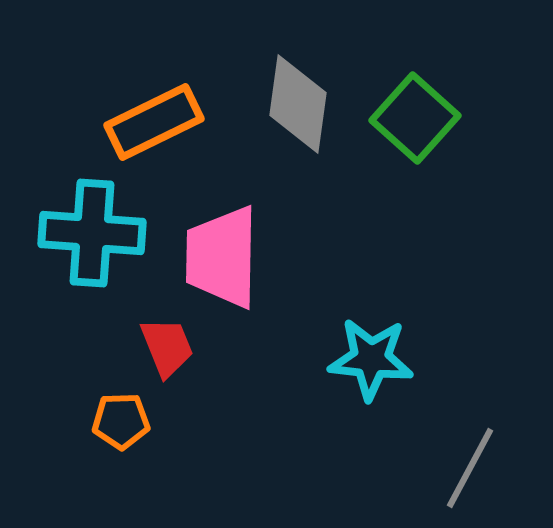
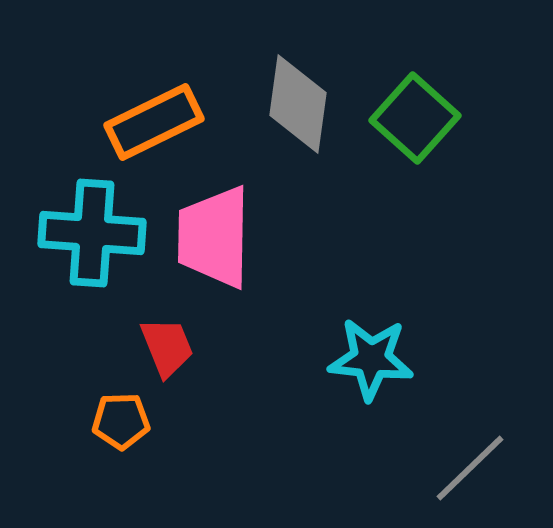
pink trapezoid: moved 8 px left, 20 px up
gray line: rotated 18 degrees clockwise
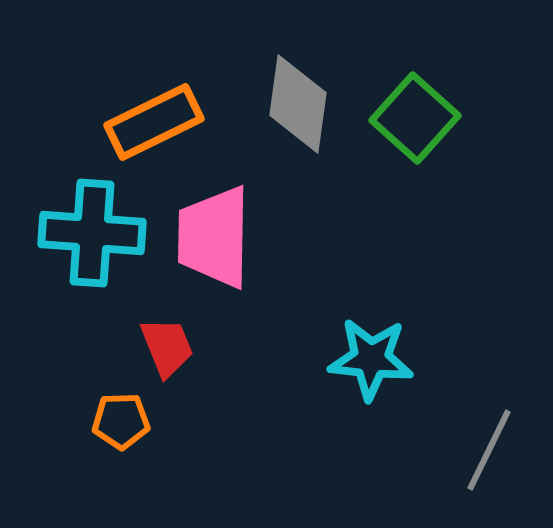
gray line: moved 19 px right, 18 px up; rotated 20 degrees counterclockwise
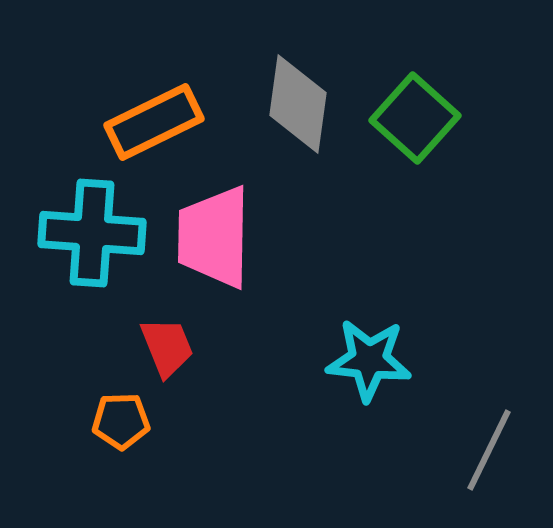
cyan star: moved 2 px left, 1 px down
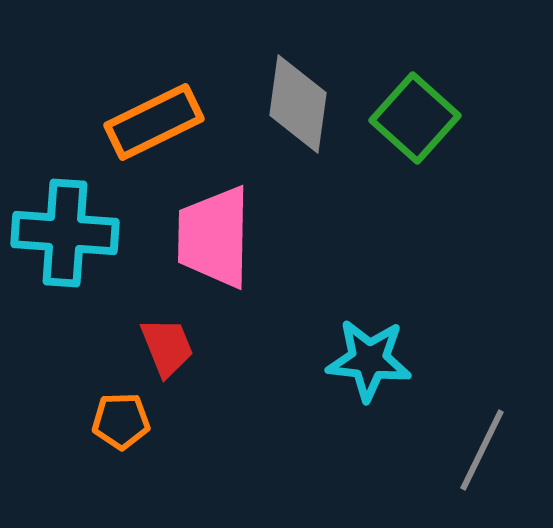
cyan cross: moved 27 px left
gray line: moved 7 px left
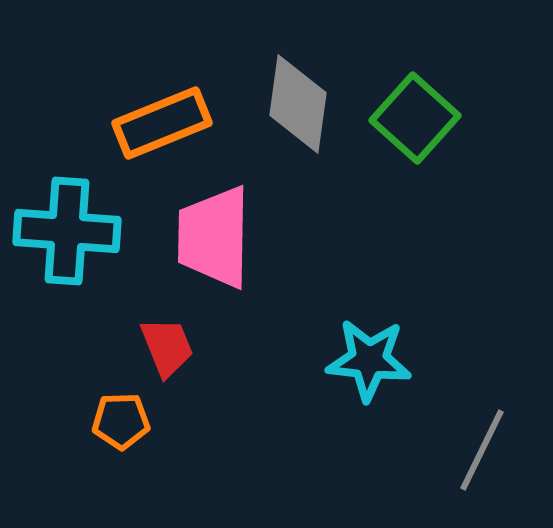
orange rectangle: moved 8 px right, 1 px down; rotated 4 degrees clockwise
cyan cross: moved 2 px right, 2 px up
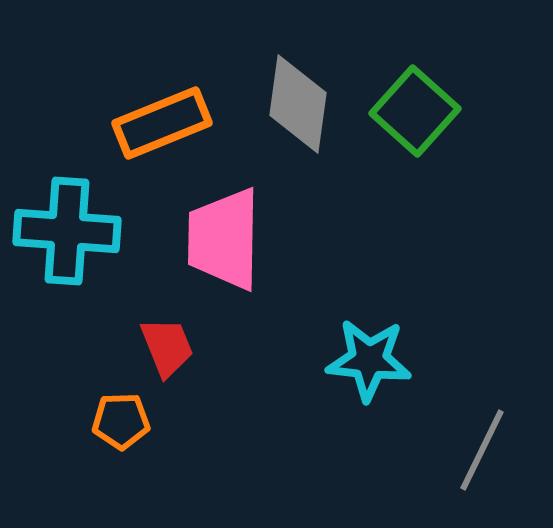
green square: moved 7 px up
pink trapezoid: moved 10 px right, 2 px down
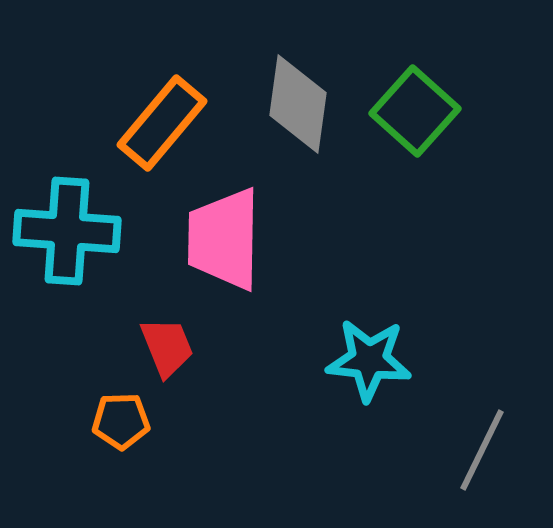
orange rectangle: rotated 28 degrees counterclockwise
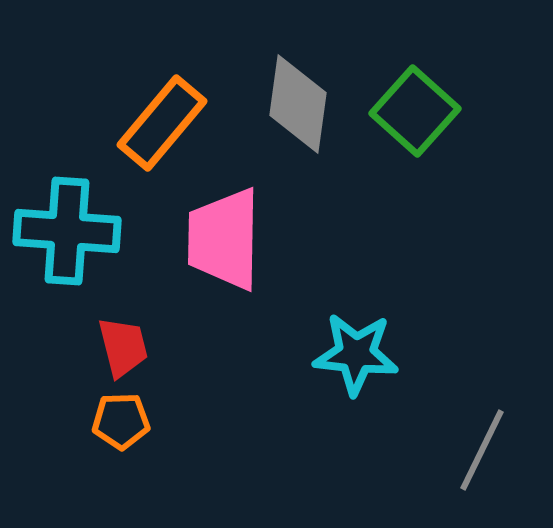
red trapezoid: moved 44 px left; rotated 8 degrees clockwise
cyan star: moved 13 px left, 6 px up
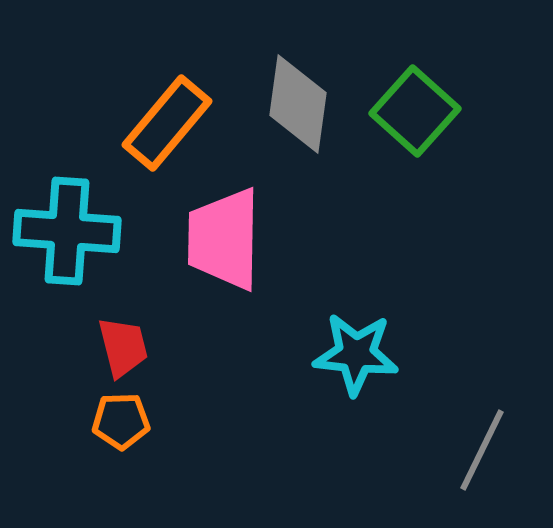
orange rectangle: moved 5 px right
